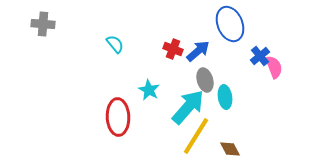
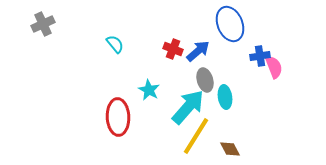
gray cross: rotated 30 degrees counterclockwise
blue cross: rotated 30 degrees clockwise
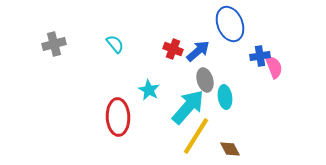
gray cross: moved 11 px right, 20 px down; rotated 10 degrees clockwise
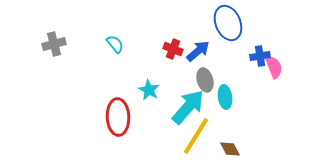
blue ellipse: moved 2 px left, 1 px up
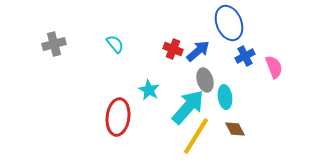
blue ellipse: moved 1 px right
blue cross: moved 15 px left; rotated 18 degrees counterclockwise
red ellipse: rotated 9 degrees clockwise
brown diamond: moved 5 px right, 20 px up
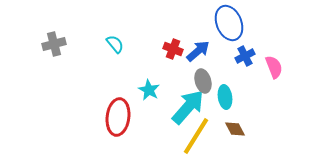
gray ellipse: moved 2 px left, 1 px down
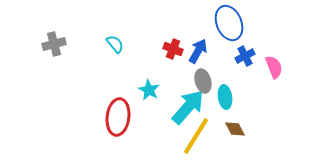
blue arrow: rotated 20 degrees counterclockwise
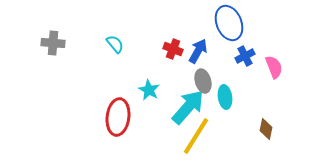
gray cross: moved 1 px left, 1 px up; rotated 20 degrees clockwise
brown diamond: moved 31 px right; rotated 40 degrees clockwise
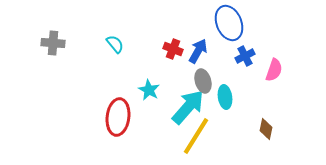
pink semicircle: moved 3 px down; rotated 40 degrees clockwise
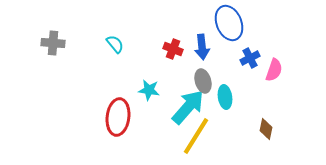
blue arrow: moved 4 px right, 4 px up; rotated 145 degrees clockwise
blue cross: moved 5 px right, 2 px down
cyan star: rotated 20 degrees counterclockwise
